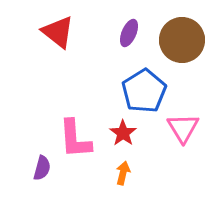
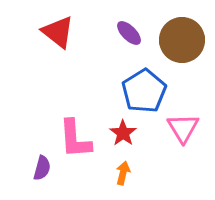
purple ellipse: rotated 68 degrees counterclockwise
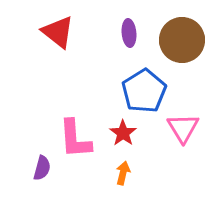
purple ellipse: rotated 40 degrees clockwise
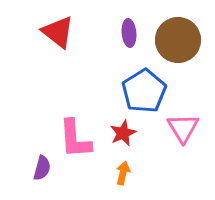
brown circle: moved 4 px left
red star: rotated 12 degrees clockwise
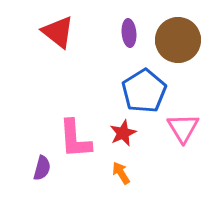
orange arrow: moved 2 px left; rotated 45 degrees counterclockwise
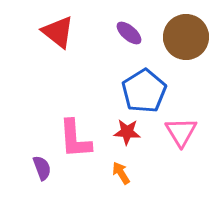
purple ellipse: rotated 44 degrees counterclockwise
brown circle: moved 8 px right, 3 px up
pink triangle: moved 2 px left, 4 px down
red star: moved 4 px right, 1 px up; rotated 28 degrees clockwise
purple semicircle: rotated 35 degrees counterclockwise
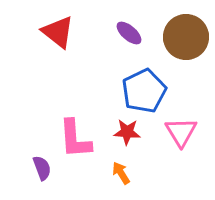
blue pentagon: rotated 6 degrees clockwise
